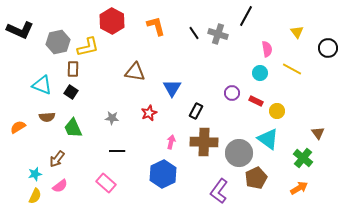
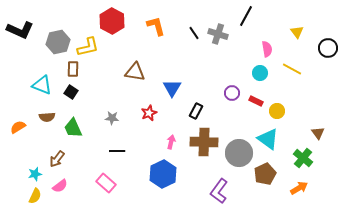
brown pentagon at (256, 178): moved 9 px right, 4 px up
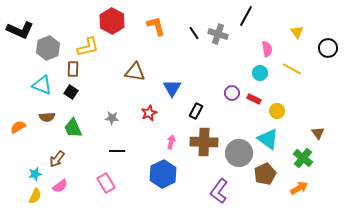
gray hexagon at (58, 42): moved 10 px left, 6 px down; rotated 10 degrees counterclockwise
red rectangle at (256, 101): moved 2 px left, 2 px up
pink rectangle at (106, 183): rotated 18 degrees clockwise
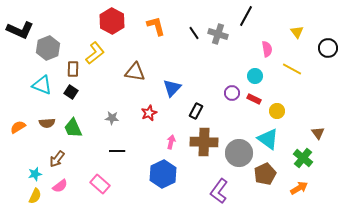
yellow L-shape at (88, 47): moved 7 px right, 6 px down; rotated 25 degrees counterclockwise
cyan circle at (260, 73): moved 5 px left, 3 px down
blue triangle at (172, 88): rotated 12 degrees clockwise
brown semicircle at (47, 117): moved 6 px down
pink rectangle at (106, 183): moved 6 px left, 1 px down; rotated 18 degrees counterclockwise
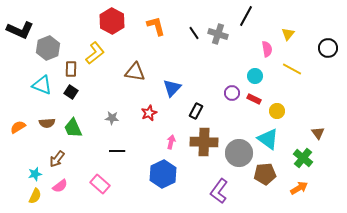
yellow triangle at (297, 32): moved 9 px left, 2 px down; rotated 16 degrees clockwise
brown rectangle at (73, 69): moved 2 px left
brown pentagon at (265, 174): rotated 20 degrees clockwise
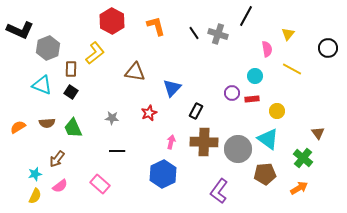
red rectangle at (254, 99): moved 2 px left; rotated 32 degrees counterclockwise
gray circle at (239, 153): moved 1 px left, 4 px up
